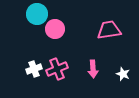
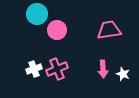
pink circle: moved 2 px right, 1 px down
pink arrow: moved 10 px right
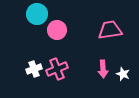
pink trapezoid: moved 1 px right
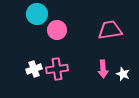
pink cross: rotated 15 degrees clockwise
